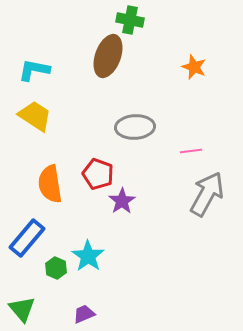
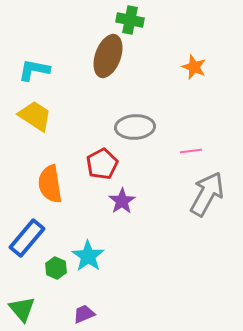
red pentagon: moved 4 px right, 10 px up; rotated 24 degrees clockwise
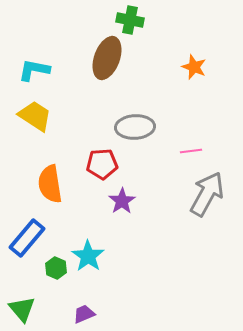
brown ellipse: moved 1 px left, 2 px down
red pentagon: rotated 24 degrees clockwise
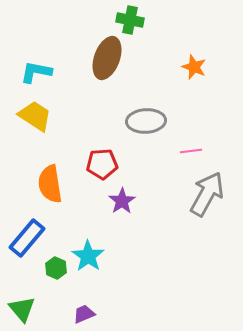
cyan L-shape: moved 2 px right, 2 px down
gray ellipse: moved 11 px right, 6 px up
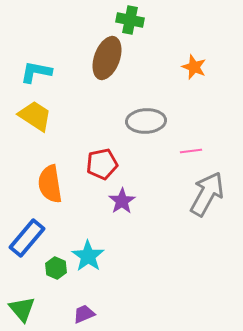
red pentagon: rotated 8 degrees counterclockwise
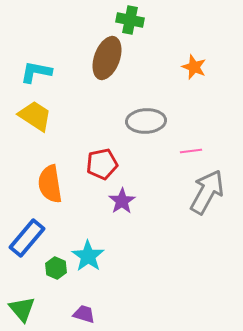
gray arrow: moved 2 px up
purple trapezoid: rotated 40 degrees clockwise
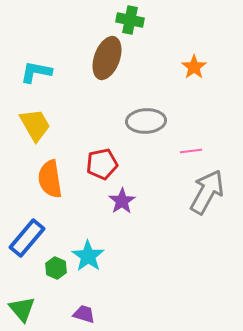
orange star: rotated 15 degrees clockwise
yellow trapezoid: moved 9 px down; rotated 27 degrees clockwise
orange semicircle: moved 5 px up
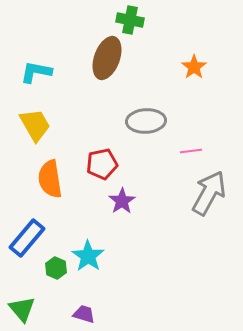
gray arrow: moved 2 px right, 1 px down
